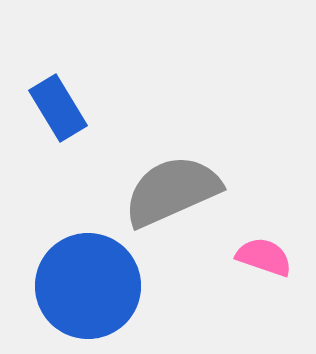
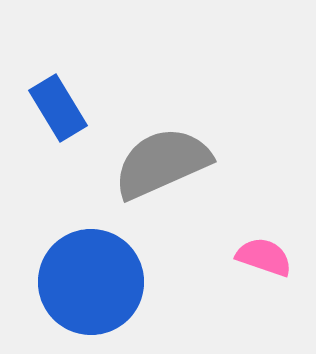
gray semicircle: moved 10 px left, 28 px up
blue circle: moved 3 px right, 4 px up
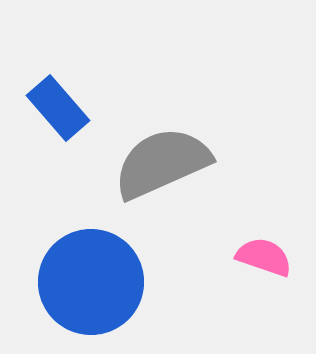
blue rectangle: rotated 10 degrees counterclockwise
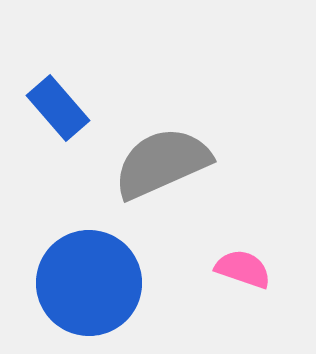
pink semicircle: moved 21 px left, 12 px down
blue circle: moved 2 px left, 1 px down
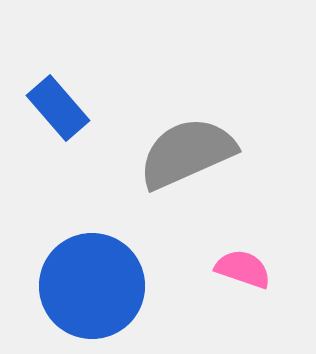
gray semicircle: moved 25 px right, 10 px up
blue circle: moved 3 px right, 3 px down
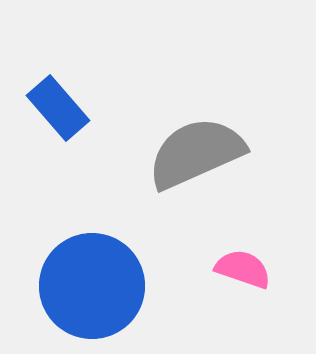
gray semicircle: moved 9 px right
